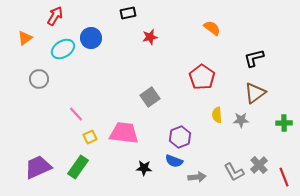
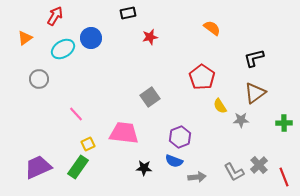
yellow semicircle: moved 3 px right, 9 px up; rotated 28 degrees counterclockwise
yellow square: moved 2 px left, 7 px down
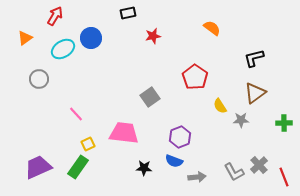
red star: moved 3 px right, 1 px up
red pentagon: moved 7 px left
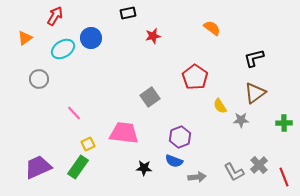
pink line: moved 2 px left, 1 px up
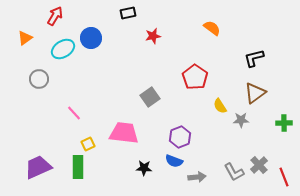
green rectangle: rotated 35 degrees counterclockwise
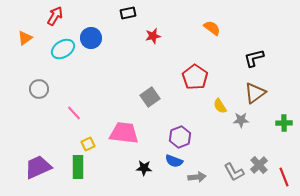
gray circle: moved 10 px down
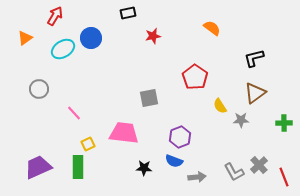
gray square: moved 1 px left, 1 px down; rotated 24 degrees clockwise
